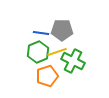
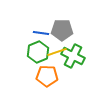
green cross: moved 5 px up
orange pentagon: rotated 20 degrees clockwise
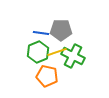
gray pentagon: moved 1 px left
orange pentagon: rotated 10 degrees clockwise
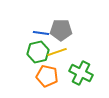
green hexagon: rotated 10 degrees clockwise
green cross: moved 8 px right, 17 px down
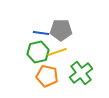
green cross: rotated 25 degrees clockwise
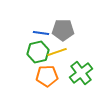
gray pentagon: moved 2 px right
orange pentagon: rotated 15 degrees counterclockwise
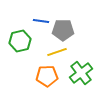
blue line: moved 12 px up
green hexagon: moved 18 px left, 11 px up
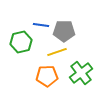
blue line: moved 4 px down
gray pentagon: moved 1 px right, 1 px down
green hexagon: moved 1 px right, 1 px down
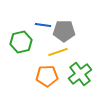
blue line: moved 2 px right
yellow line: moved 1 px right
green cross: moved 1 px left, 1 px down
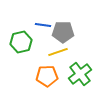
gray pentagon: moved 1 px left, 1 px down
